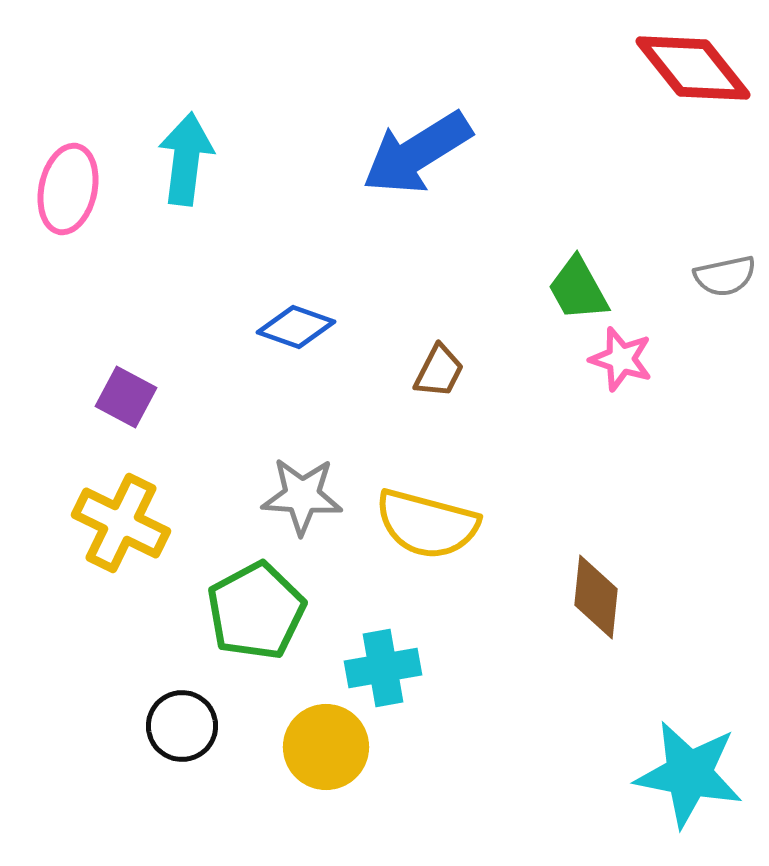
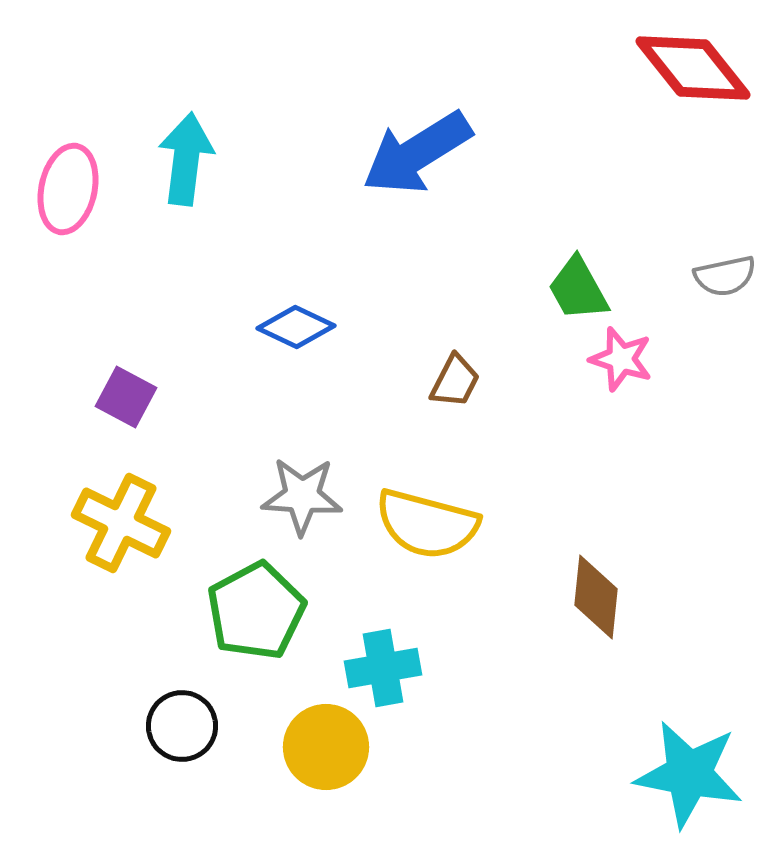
blue diamond: rotated 6 degrees clockwise
brown trapezoid: moved 16 px right, 10 px down
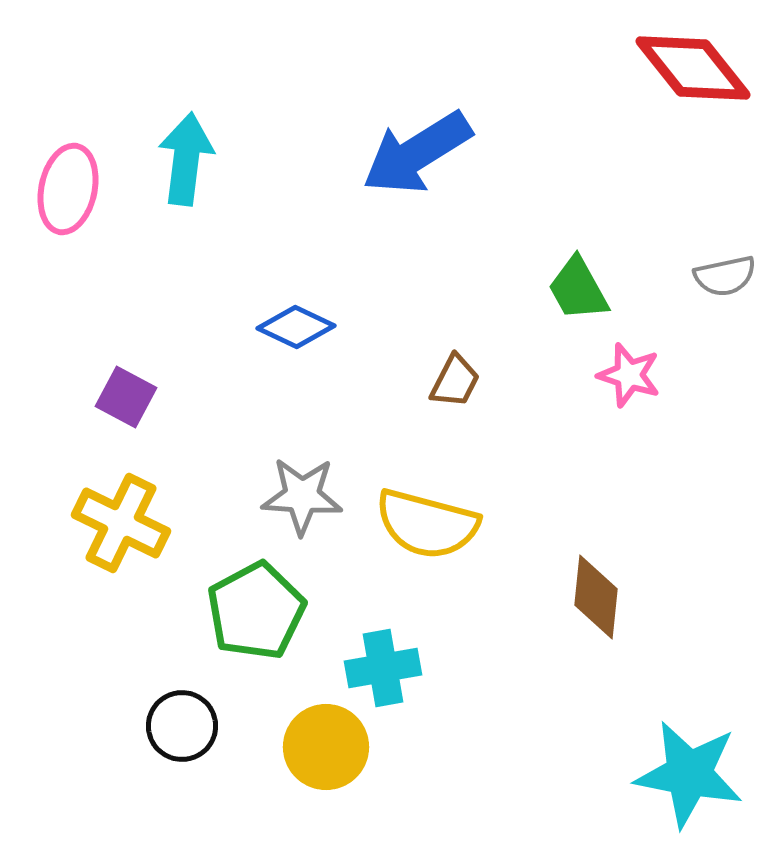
pink star: moved 8 px right, 16 px down
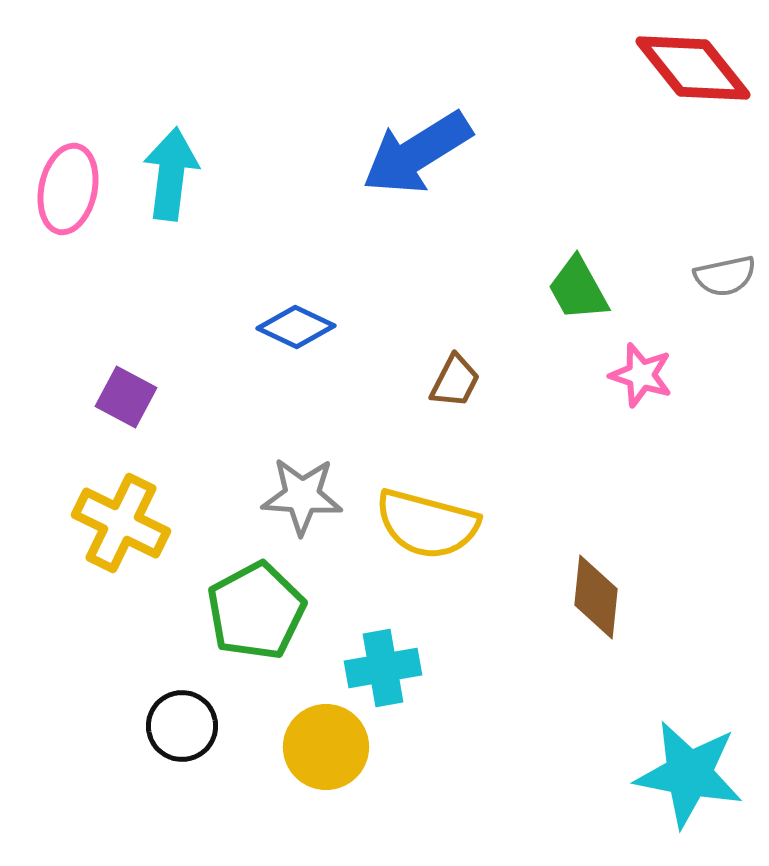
cyan arrow: moved 15 px left, 15 px down
pink star: moved 12 px right
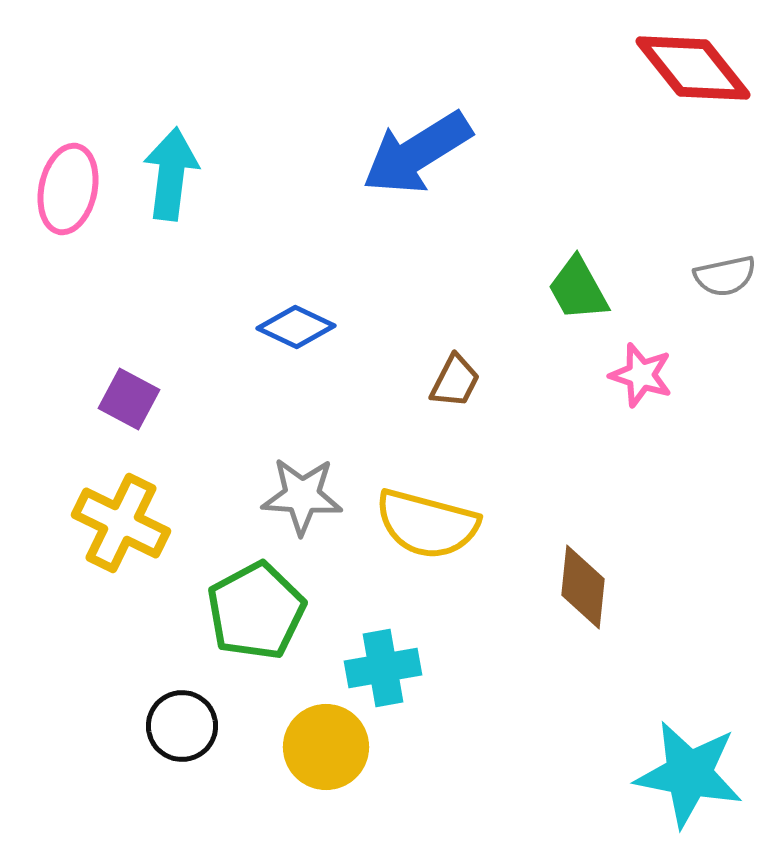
purple square: moved 3 px right, 2 px down
brown diamond: moved 13 px left, 10 px up
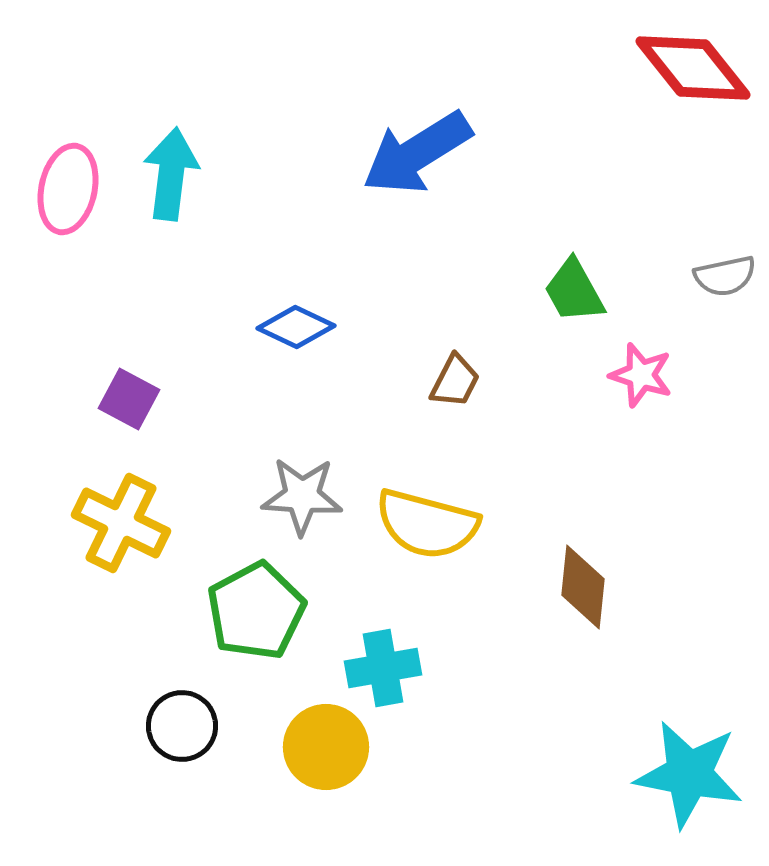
green trapezoid: moved 4 px left, 2 px down
